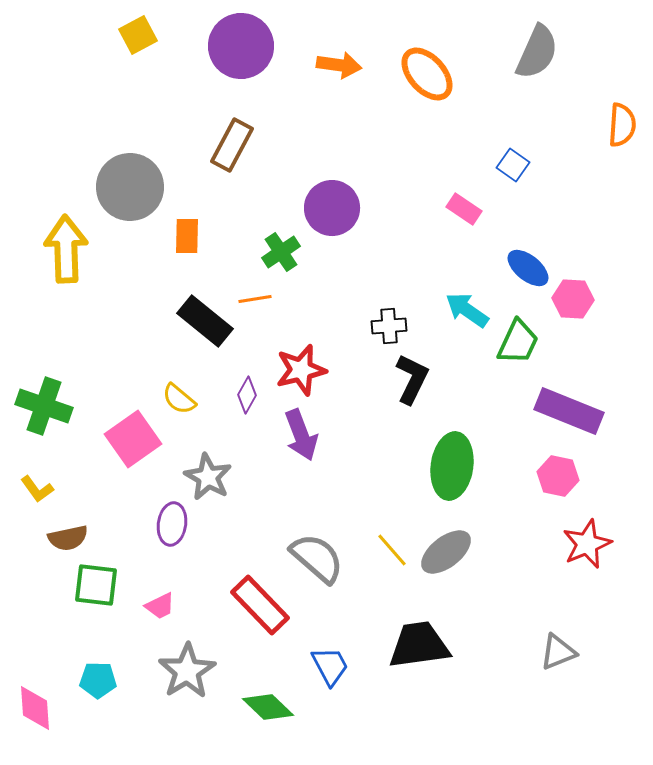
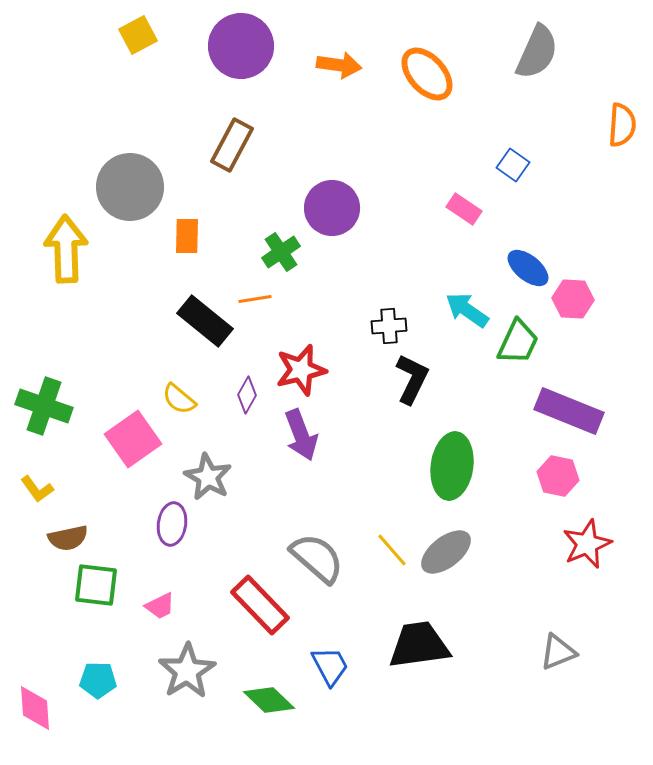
green diamond at (268, 707): moved 1 px right, 7 px up
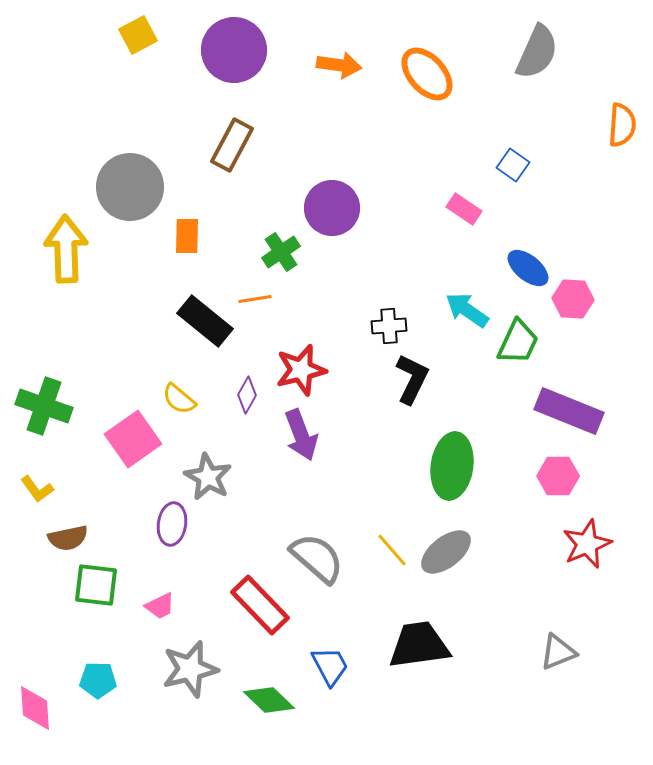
purple circle at (241, 46): moved 7 px left, 4 px down
pink hexagon at (558, 476): rotated 12 degrees counterclockwise
gray star at (187, 671): moved 3 px right, 2 px up; rotated 18 degrees clockwise
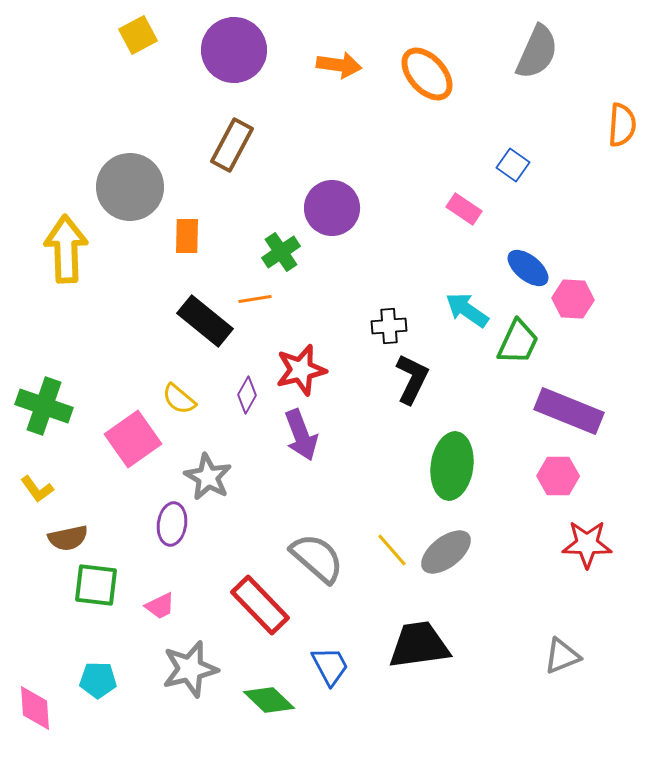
red star at (587, 544): rotated 24 degrees clockwise
gray triangle at (558, 652): moved 4 px right, 4 px down
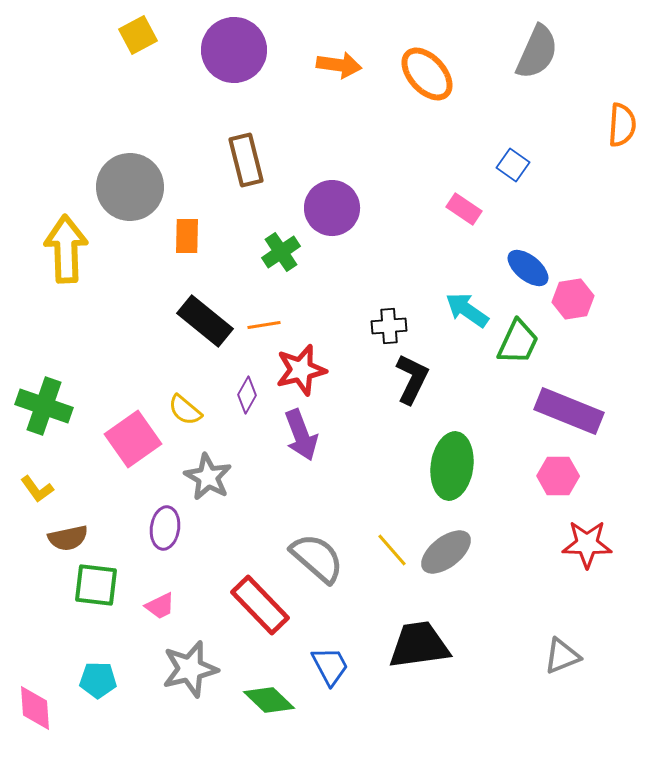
brown rectangle at (232, 145): moved 14 px right, 15 px down; rotated 42 degrees counterclockwise
orange line at (255, 299): moved 9 px right, 26 px down
pink hexagon at (573, 299): rotated 12 degrees counterclockwise
yellow semicircle at (179, 399): moved 6 px right, 11 px down
purple ellipse at (172, 524): moved 7 px left, 4 px down
